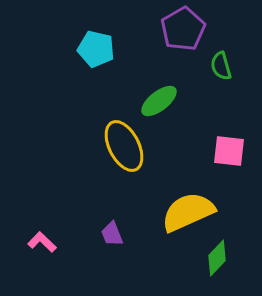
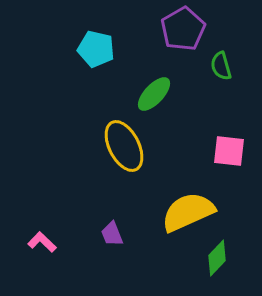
green ellipse: moved 5 px left, 7 px up; rotated 9 degrees counterclockwise
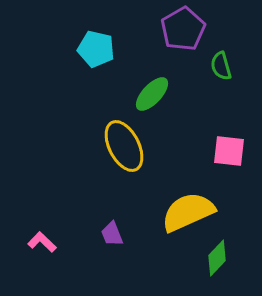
green ellipse: moved 2 px left
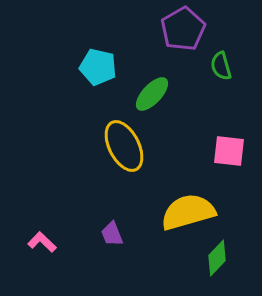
cyan pentagon: moved 2 px right, 18 px down
yellow semicircle: rotated 8 degrees clockwise
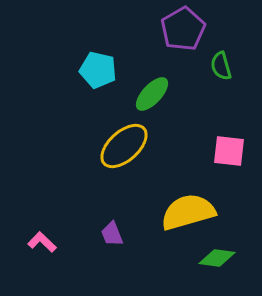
cyan pentagon: moved 3 px down
yellow ellipse: rotated 75 degrees clockwise
green diamond: rotated 54 degrees clockwise
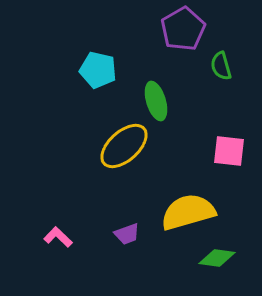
green ellipse: moved 4 px right, 7 px down; rotated 60 degrees counterclockwise
purple trapezoid: moved 15 px right; rotated 88 degrees counterclockwise
pink L-shape: moved 16 px right, 5 px up
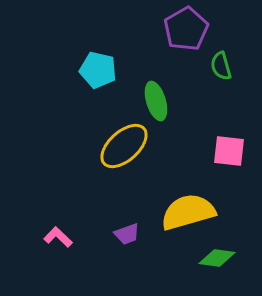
purple pentagon: moved 3 px right
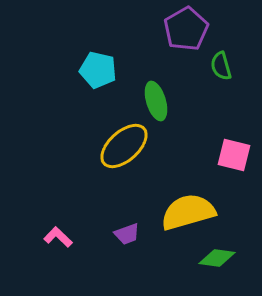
pink square: moved 5 px right, 4 px down; rotated 8 degrees clockwise
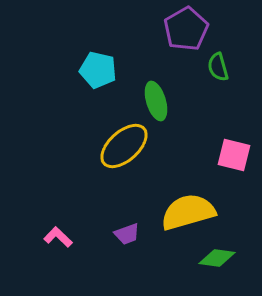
green semicircle: moved 3 px left, 1 px down
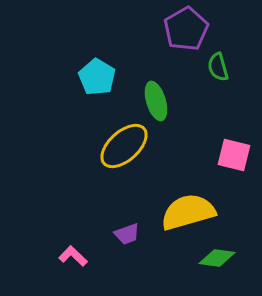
cyan pentagon: moved 1 px left, 7 px down; rotated 18 degrees clockwise
pink L-shape: moved 15 px right, 19 px down
